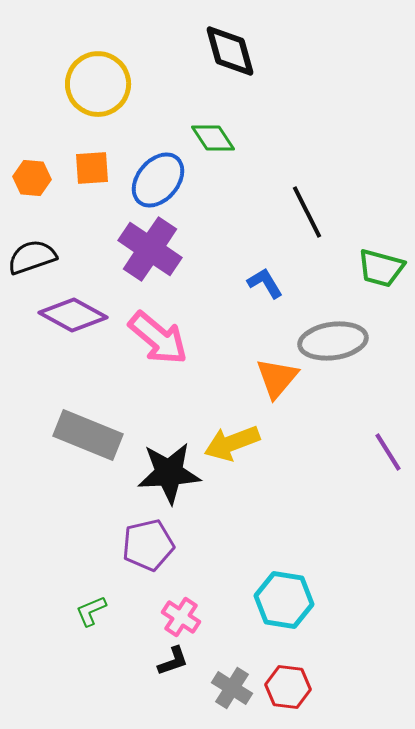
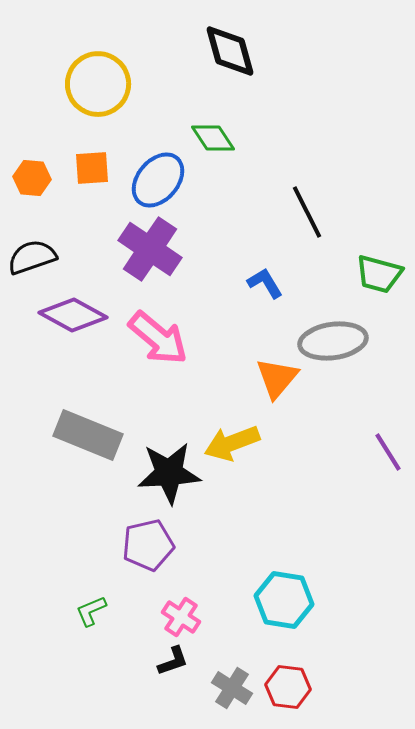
green trapezoid: moved 2 px left, 6 px down
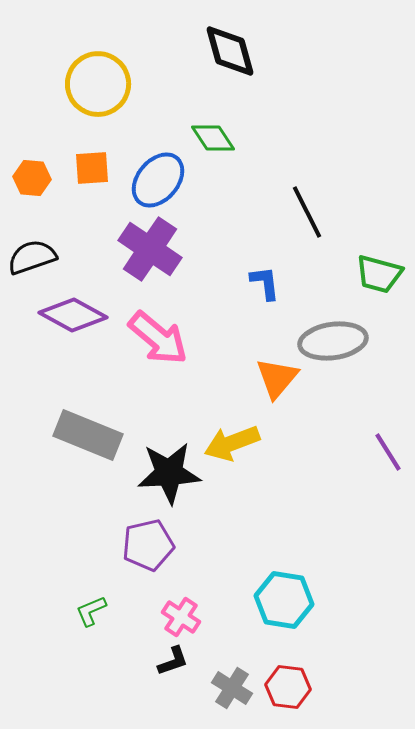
blue L-shape: rotated 24 degrees clockwise
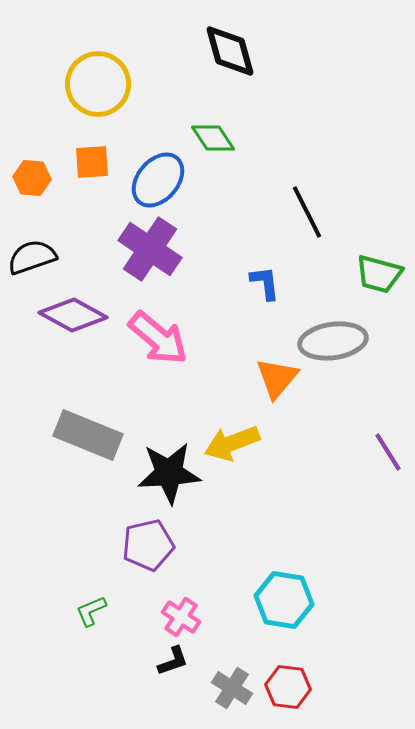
orange square: moved 6 px up
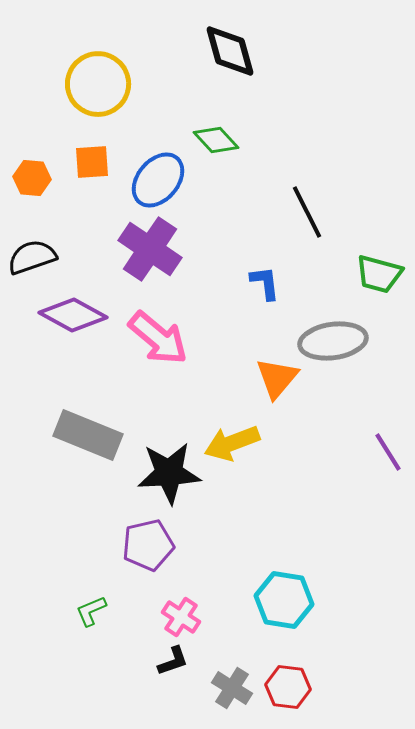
green diamond: moved 3 px right, 2 px down; rotated 9 degrees counterclockwise
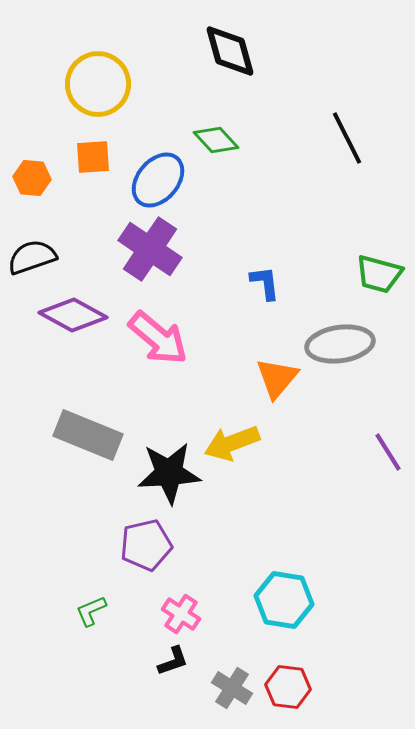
orange square: moved 1 px right, 5 px up
black line: moved 40 px right, 74 px up
gray ellipse: moved 7 px right, 3 px down
purple pentagon: moved 2 px left
pink cross: moved 3 px up
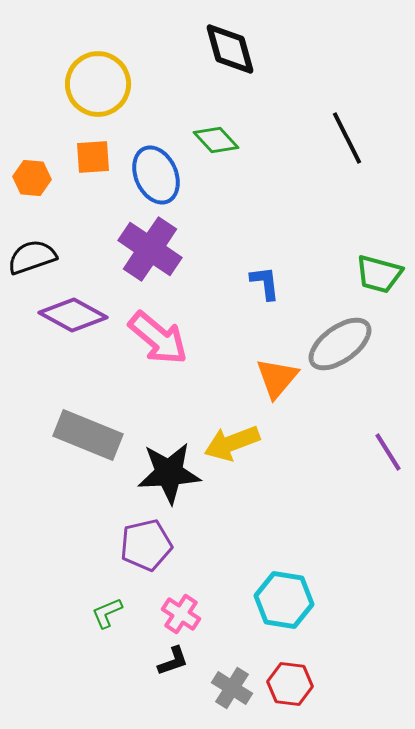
black diamond: moved 2 px up
blue ellipse: moved 2 px left, 5 px up; rotated 64 degrees counterclockwise
gray ellipse: rotated 28 degrees counterclockwise
green L-shape: moved 16 px right, 2 px down
red hexagon: moved 2 px right, 3 px up
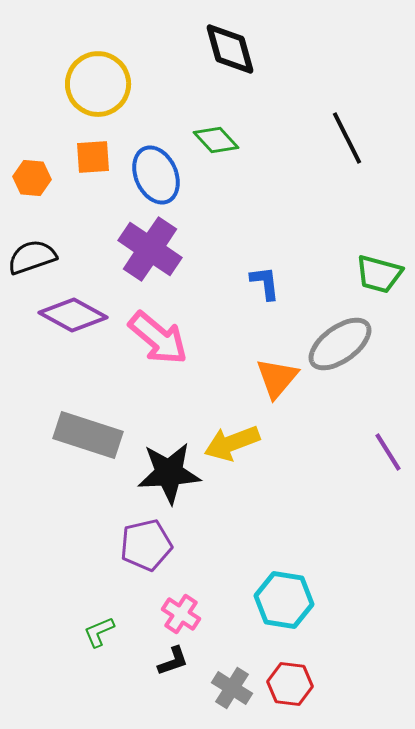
gray rectangle: rotated 4 degrees counterclockwise
green L-shape: moved 8 px left, 19 px down
